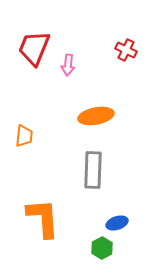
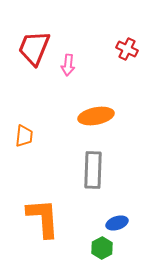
red cross: moved 1 px right, 1 px up
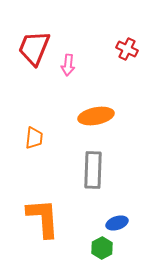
orange trapezoid: moved 10 px right, 2 px down
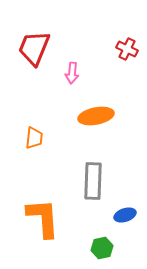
pink arrow: moved 4 px right, 8 px down
gray rectangle: moved 11 px down
blue ellipse: moved 8 px right, 8 px up
green hexagon: rotated 15 degrees clockwise
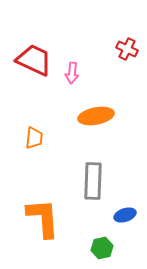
red trapezoid: moved 12 px down; rotated 93 degrees clockwise
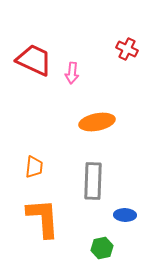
orange ellipse: moved 1 px right, 6 px down
orange trapezoid: moved 29 px down
blue ellipse: rotated 20 degrees clockwise
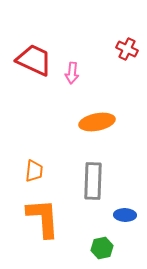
orange trapezoid: moved 4 px down
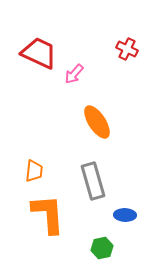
red trapezoid: moved 5 px right, 7 px up
pink arrow: moved 2 px right, 1 px down; rotated 35 degrees clockwise
orange ellipse: rotated 68 degrees clockwise
gray rectangle: rotated 18 degrees counterclockwise
orange L-shape: moved 5 px right, 4 px up
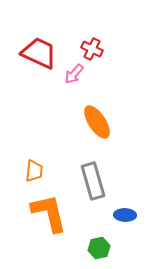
red cross: moved 35 px left
orange L-shape: moved 1 px right, 1 px up; rotated 9 degrees counterclockwise
green hexagon: moved 3 px left
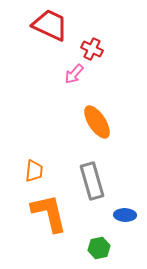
red trapezoid: moved 11 px right, 28 px up
gray rectangle: moved 1 px left
